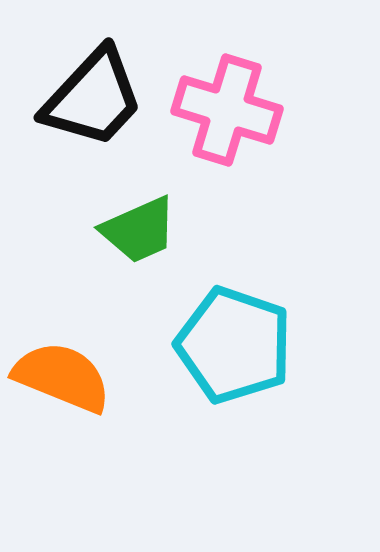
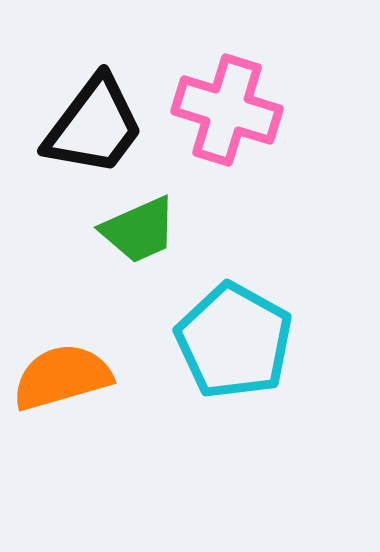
black trapezoid: moved 1 px right, 28 px down; rotated 6 degrees counterclockwise
cyan pentagon: moved 4 px up; rotated 10 degrees clockwise
orange semicircle: rotated 38 degrees counterclockwise
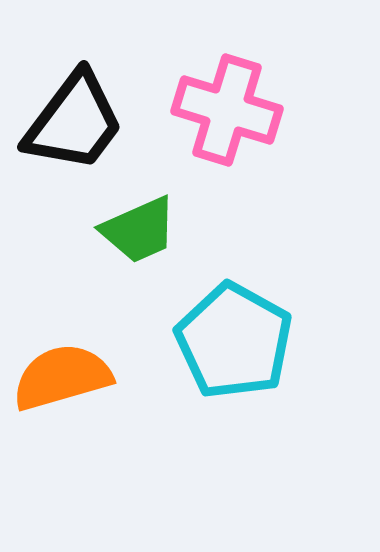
black trapezoid: moved 20 px left, 4 px up
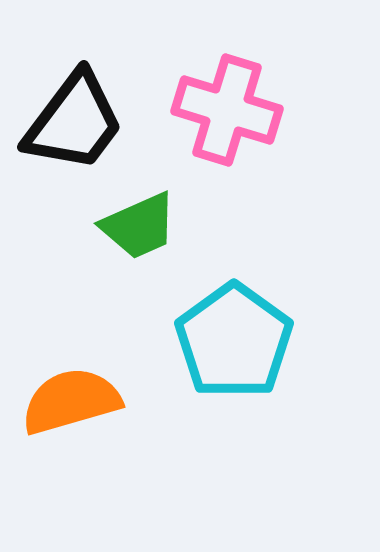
green trapezoid: moved 4 px up
cyan pentagon: rotated 7 degrees clockwise
orange semicircle: moved 9 px right, 24 px down
